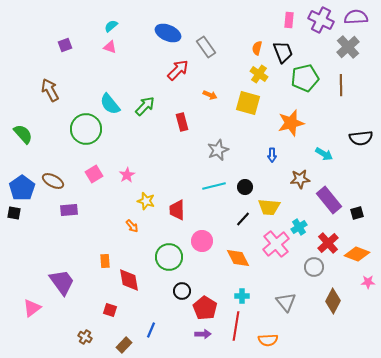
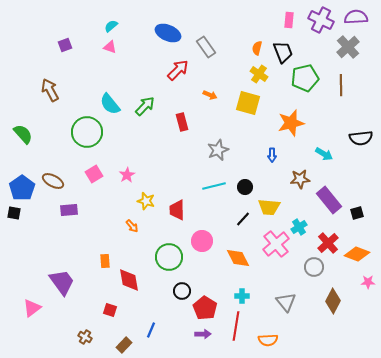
green circle at (86, 129): moved 1 px right, 3 px down
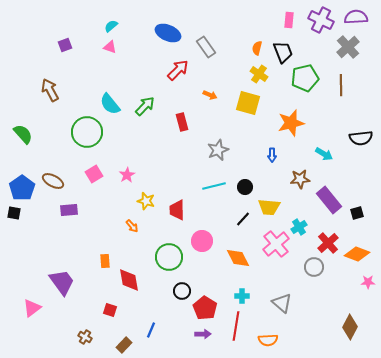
brown diamond at (333, 301): moved 17 px right, 26 px down
gray triangle at (286, 302): moved 4 px left, 1 px down; rotated 10 degrees counterclockwise
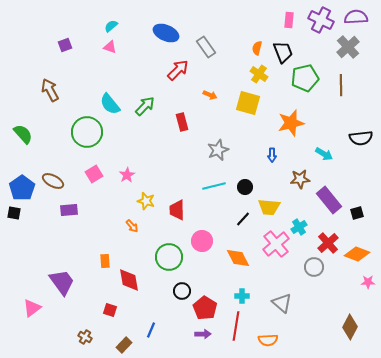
blue ellipse at (168, 33): moved 2 px left
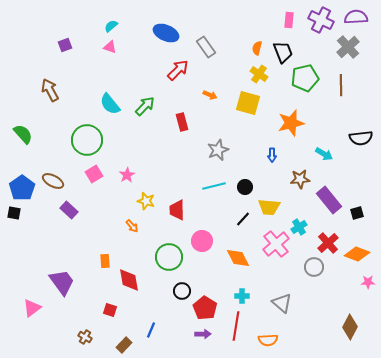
green circle at (87, 132): moved 8 px down
purple rectangle at (69, 210): rotated 48 degrees clockwise
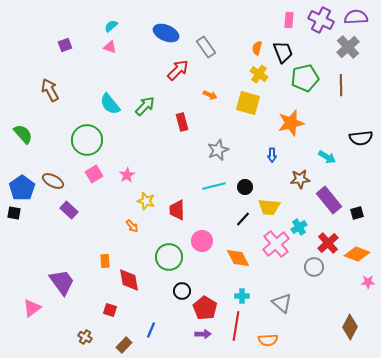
cyan arrow at (324, 154): moved 3 px right, 3 px down
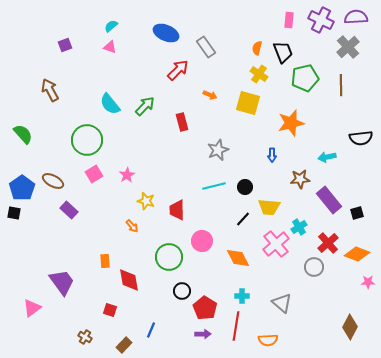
cyan arrow at (327, 157): rotated 138 degrees clockwise
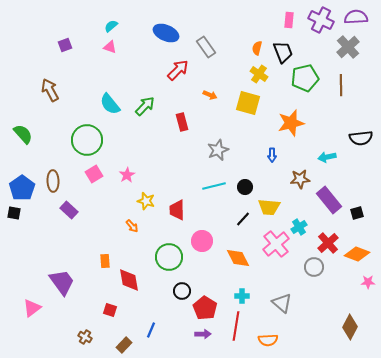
brown ellipse at (53, 181): rotated 60 degrees clockwise
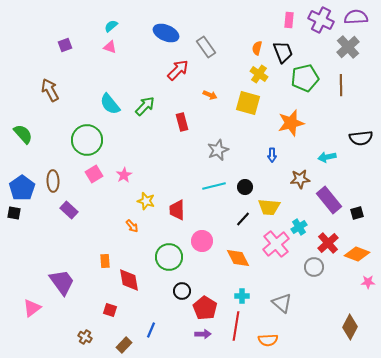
pink star at (127, 175): moved 3 px left
